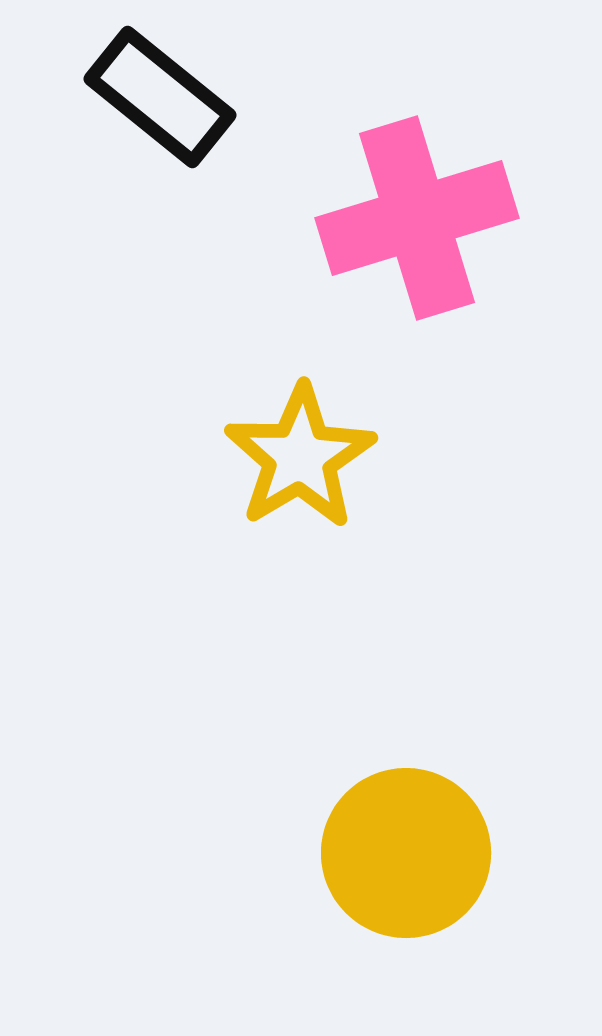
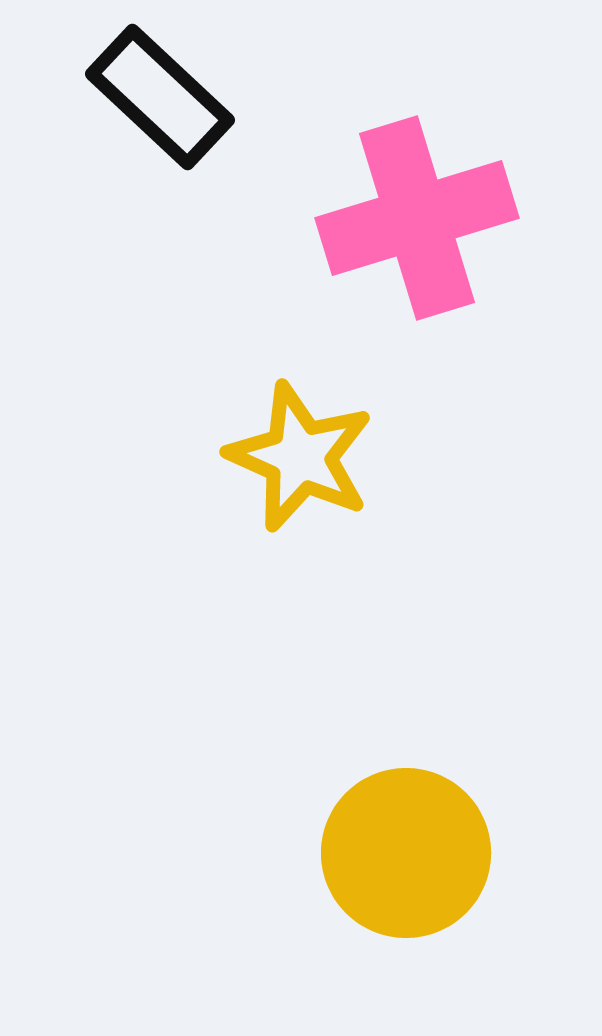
black rectangle: rotated 4 degrees clockwise
yellow star: rotated 17 degrees counterclockwise
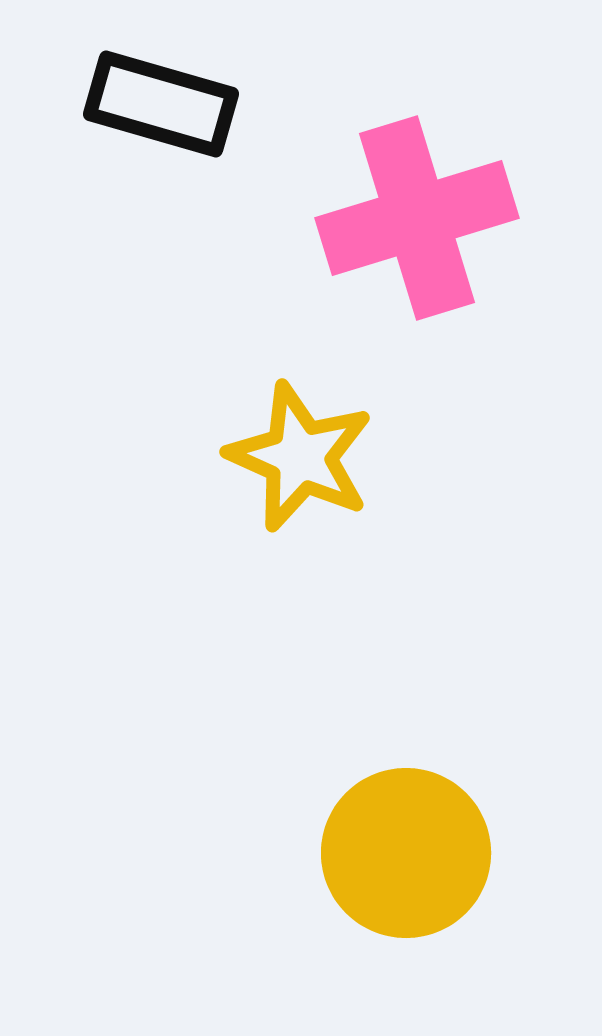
black rectangle: moved 1 px right, 7 px down; rotated 27 degrees counterclockwise
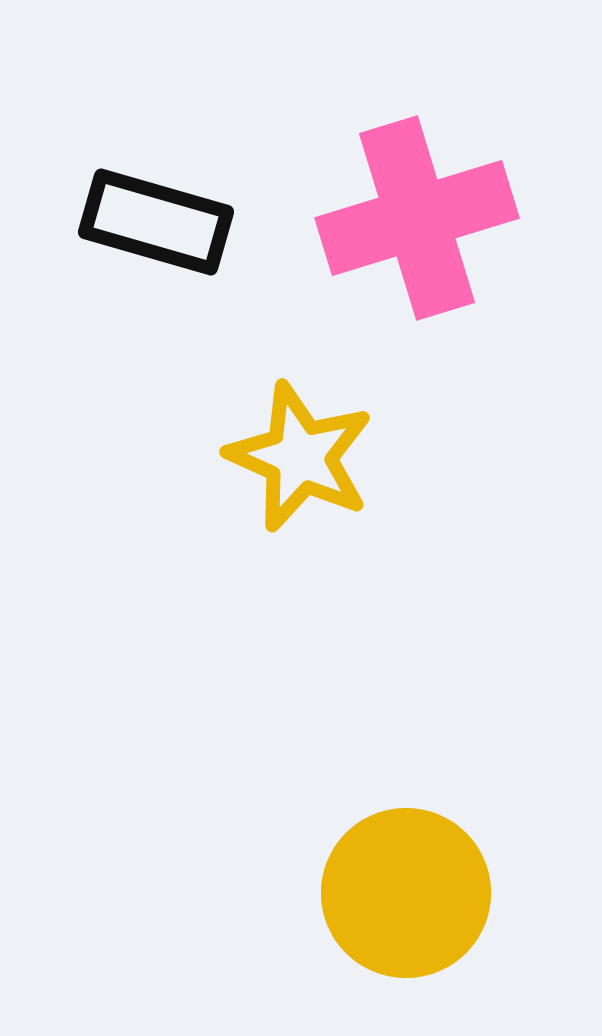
black rectangle: moved 5 px left, 118 px down
yellow circle: moved 40 px down
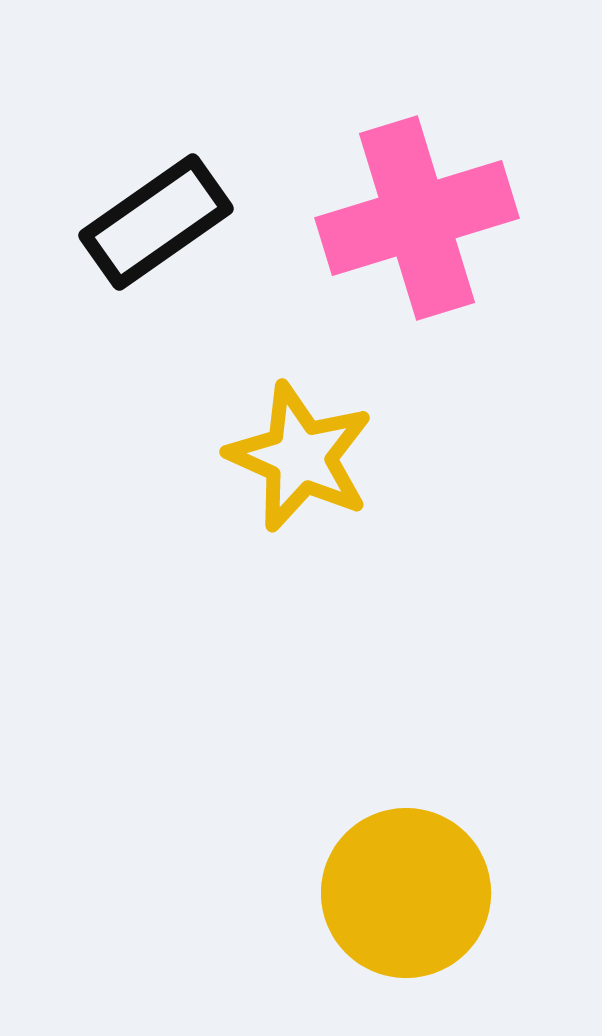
black rectangle: rotated 51 degrees counterclockwise
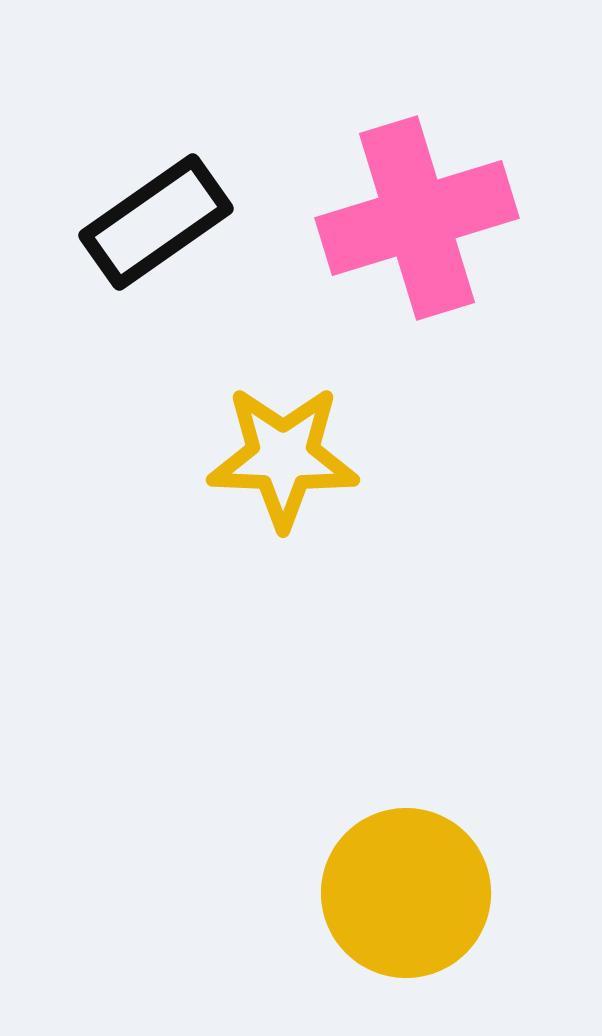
yellow star: moved 17 px left; rotated 22 degrees counterclockwise
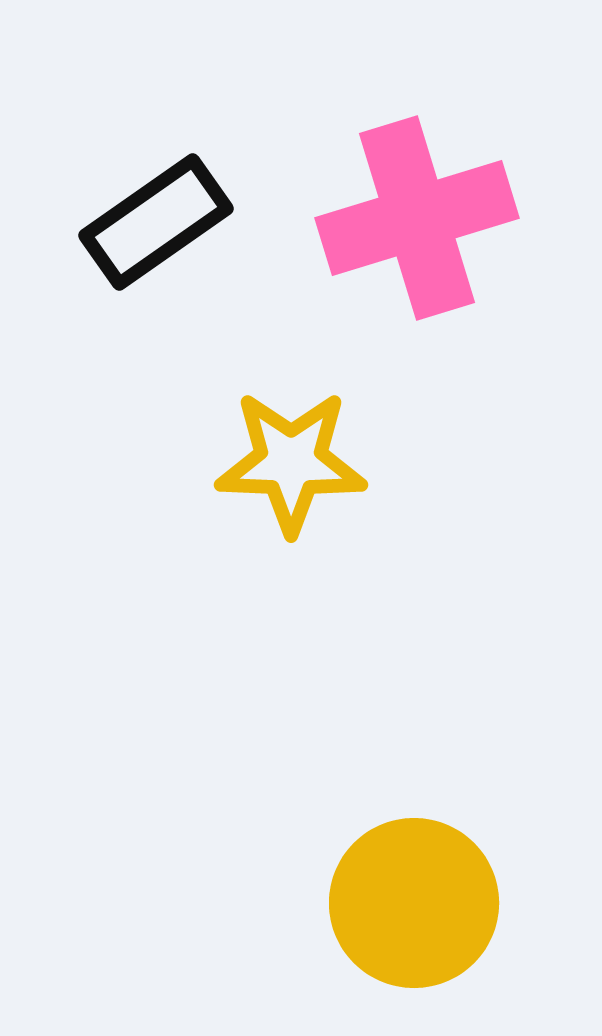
yellow star: moved 8 px right, 5 px down
yellow circle: moved 8 px right, 10 px down
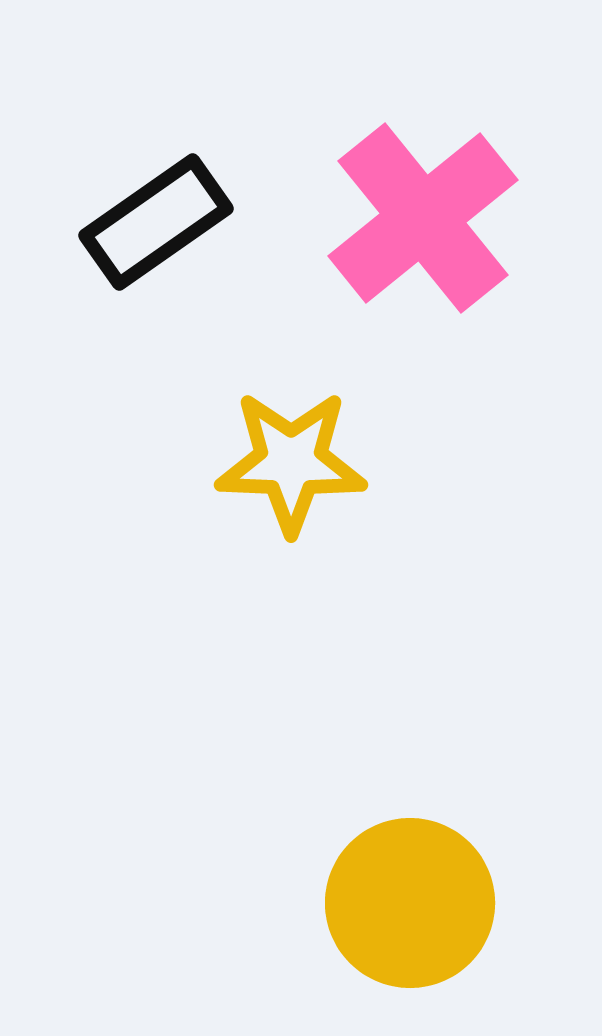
pink cross: moved 6 px right; rotated 22 degrees counterclockwise
yellow circle: moved 4 px left
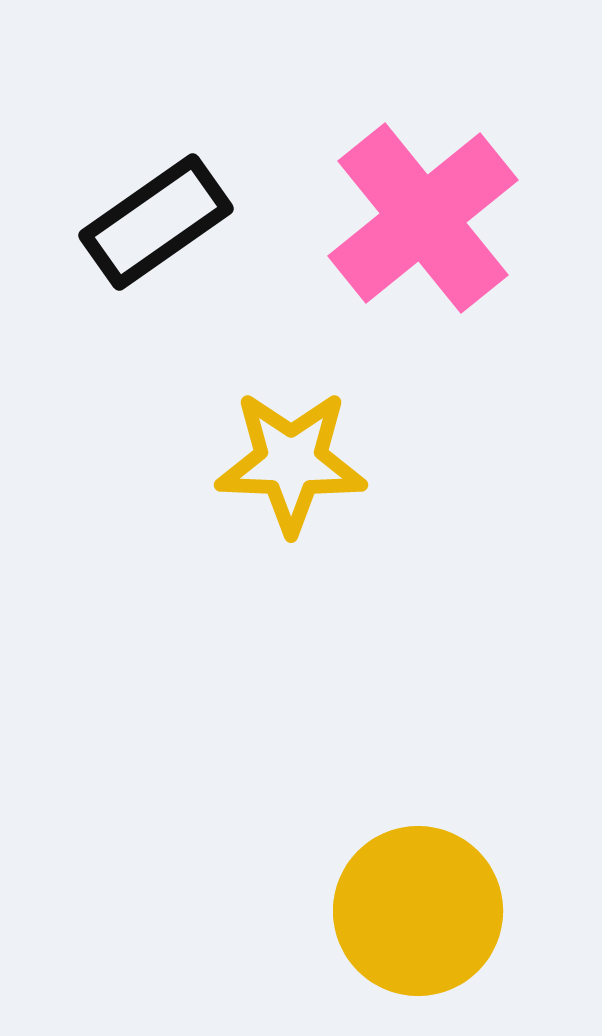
yellow circle: moved 8 px right, 8 px down
